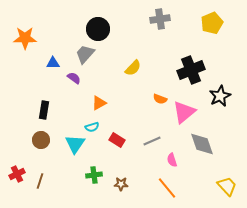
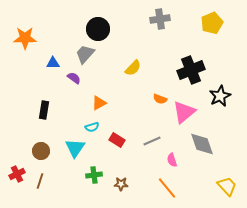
brown circle: moved 11 px down
cyan triangle: moved 4 px down
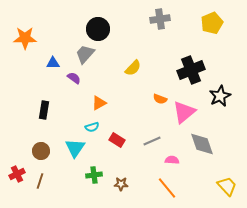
pink semicircle: rotated 112 degrees clockwise
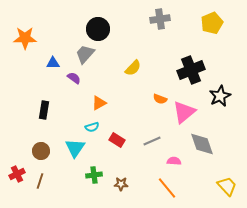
pink semicircle: moved 2 px right, 1 px down
